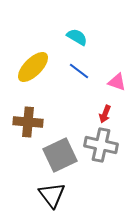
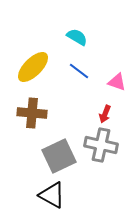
brown cross: moved 4 px right, 9 px up
gray square: moved 1 px left, 1 px down
black triangle: rotated 24 degrees counterclockwise
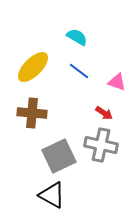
red arrow: moved 1 px left, 1 px up; rotated 78 degrees counterclockwise
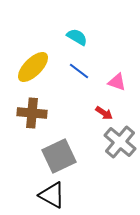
gray cross: moved 19 px right, 3 px up; rotated 28 degrees clockwise
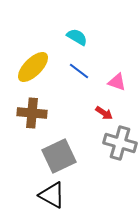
gray cross: moved 1 px down; rotated 24 degrees counterclockwise
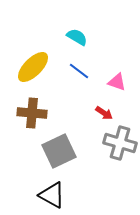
gray square: moved 5 px up
